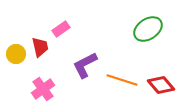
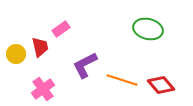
green ellipse: rotated 48 degrees clockwise
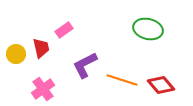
pink rectangle: moved 3 px right, 1 px down
red trapezoid: moved 1 px right, 1 px down
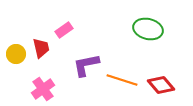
purple L-shape: moved 1 px right; rotated 16 degrees clockwise
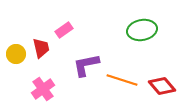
green ellipse: moved 6 px left, 1 px down; rotated 24 degrees counterclockwise
red diamond: moved 1 px right, 1 px down
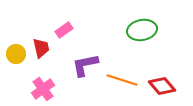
purple L-shape: moved 1 px left
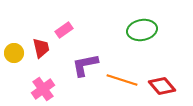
yellow circle: moved 2 px left, 1 px up
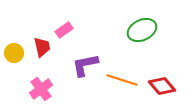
green ellipse: rotated 16 degrees counterclockwise
red trapezoid: moved 1 px right, 1 px up
pink cross: moved 2 px left
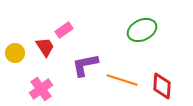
red trapezoid: moved 3 px right; rotated 20 degrees counterclockwise
yellow circle: moved 1 px right
red diamond: rotated 44 degrees clockwise
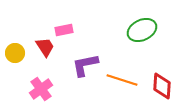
pink rectangle: rotated 24 degrees clockwise
